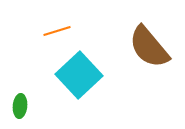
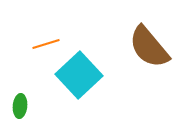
orange line: moved 11 px left, 13 px down
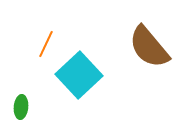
orange line: rotated 48 degrees counterclockwise
green ellipse: moved 1 px right, 1 px down
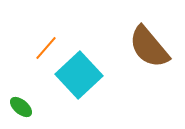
orange line: moved 4 px down; rotated 16 degrees clockwise
green ellipse: rotated 55 degrees counterclockwise
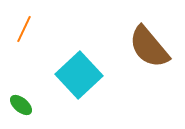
orange line: moved 22 px left, 19 px up; rotated 16 degrees counterclockwise
green ellipse: moved 2 px up
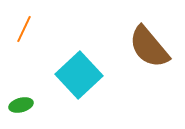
green ellipse: rotated 55 degrees counterclockwise
